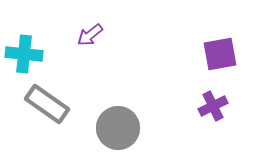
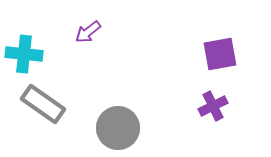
purple arrow: moved 2 px left, 3 px up
gray rectangle: moved 4 px left
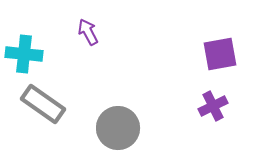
purple arrow: rotated 100 degrees clockwise
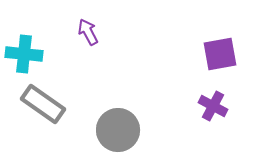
purple cross: rotated 36 degrees counterclockwise
gray circle: moved 2 px down
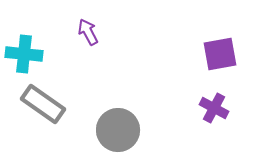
purple cross: moved 1 px right, 2 px down
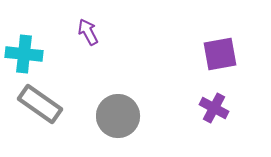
gray rectangle: moved 3 px left
gray circle: moved 14 px up
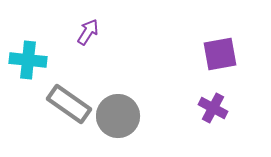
purple arrow: rotated 60 degrees clockwise
cyan cross: moved 4 px right, 6 px down
gray rectangle: moved 29 px right
purple cross: moved 1 px left
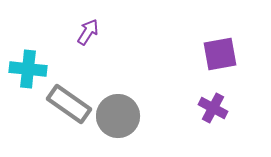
cyan cross: moved 9 px down
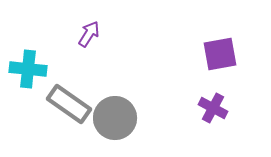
purple arrow: moved 1 px right, 2 px down
gray circle: moved 3 px left, 2 px down
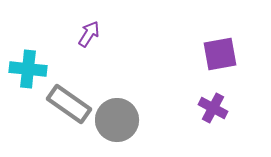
gray circle: moved 2 px right, 2 px down
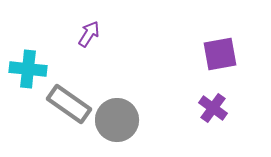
purple cross: rotated 8 degrees clockwise
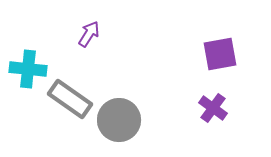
gray rectangle: moved 1 px right, 5 px up
gray circle: moved 2 px right
